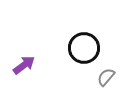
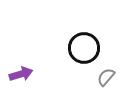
purple arrow: moved 3 px left, 9 px down; rotated 20 degrees clockwise
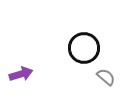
gray semicircle: rotated 90 degrees clockwise
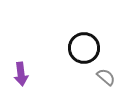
purple arrow: rotated 100 degrees clockwise
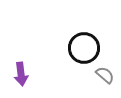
gray semicircle: moved 1 px left, 2 px up
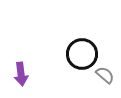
black circle: moved 2 px left, 6 px down
